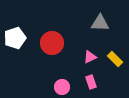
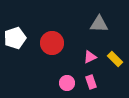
gray triangle: moved 1 px left, 1 px down
pink circle: moved 5 px right, 4 px up
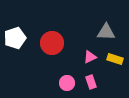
gray triangle: moved 7 px right, 8 px down
yellow rectangle: rotated 28 degrees counterclockwise
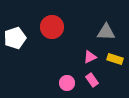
red circle: moved 16 px up
pink rectangle: moved 1 px right, 2 px up; rotated 16 degrees counterclockwise
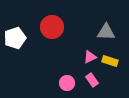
yellow rectangle: moved 5 px left, 2 px down
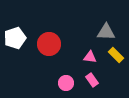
red circle: moved 3 px left, 17 px down
pink triangle: rotated 32 degrees clockwise
yellow rectangle: moved 6 px right, 6 px up; rotated 28 degrees clockwise
pink circle: moved 1 px left
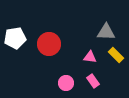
white pentagon: rotated 10 degrees clockwise
pink rectangle: moved 1 px right, 1 px down
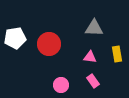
gray triangle: moved 12 px left, 4 px up
yellow rectangle: moved 1 px right, 1 px up; rotated 35 degrees clockwise
pink circle: moved 5 px left, 2 px down
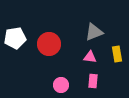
gray triangle: moved 4 px down; rotated 24 degrees counterclockwise
pink rectangle: rotated 40 degrees clockwise
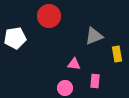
gray triangle: moved 4 px down
red circle: moved 28 px up
pink triangle: moved 16 px left, 7 px down
pink rectangle: moved 2 px right
pink circle: moved 4 px right, 3 px down
